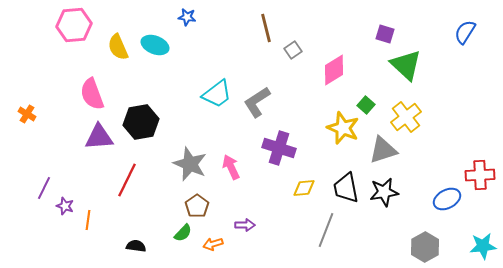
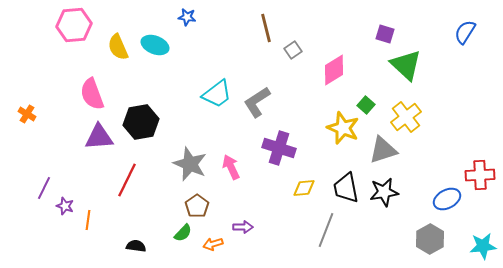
purple arrow: moved 2 px left, 2 px down
gray hexagon: moved 5 px right, 8 px up
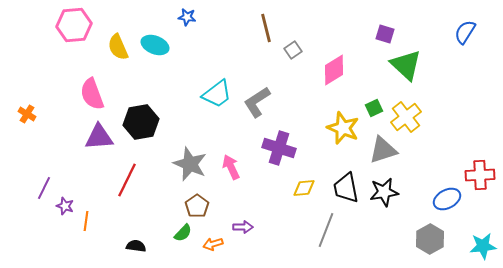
green square: moved 8 px right, 3 px down; rotated 24 degrees clockwise
orange line: moved 2 px left, 1 px down
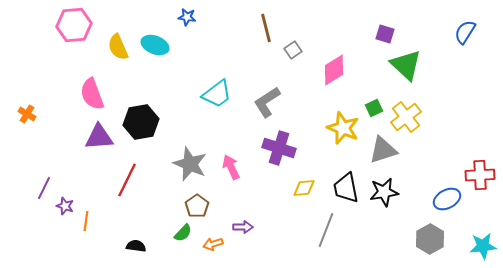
gray L-shape: moved 10 px right
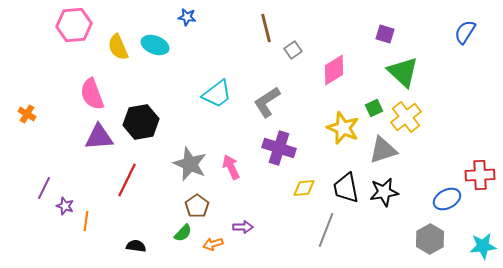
green triangle: moved 3 px left, 7 px down
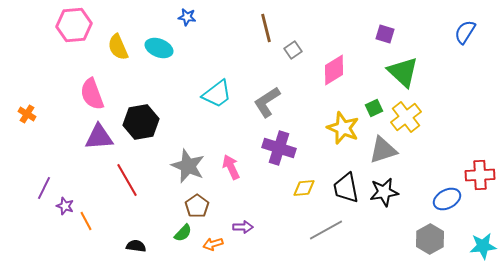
cyan ellipse: moved 4 px right, 3 px down
gray star: moved 2 px left, 2 px down
red line: rotated 56 degrees counterclockwise
orange line: rotated 36 degrees counterclockwise
gray line: rotated 40 degrees clockwise
